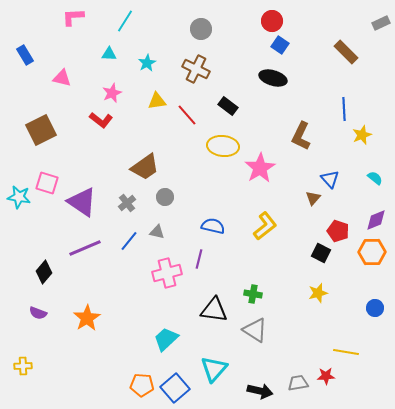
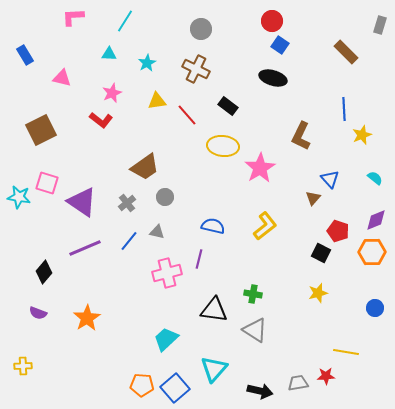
gray rectangle at (381, 23): moved 1 px left, 2 px down; rotated 48 degrees counterclockwise
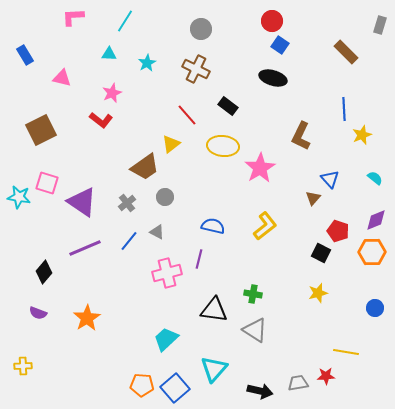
yellow triangle at (157, 101): moved 14 px right, 43 px down; rotated 30 degrees counterclockwise
gray triangle at (157, 232): rotated 14 degrees clockwise
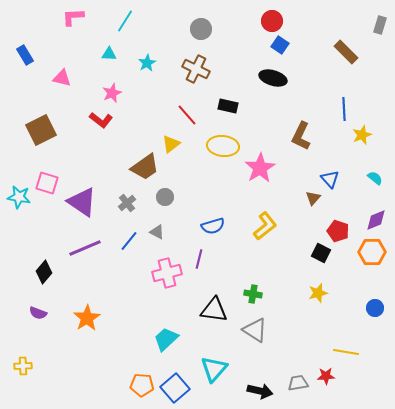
black rectangle at (228, 106): rotated 24 degrees counterclockwise
blue semicircle at (213, 226): rotated 150 degrees clockwise
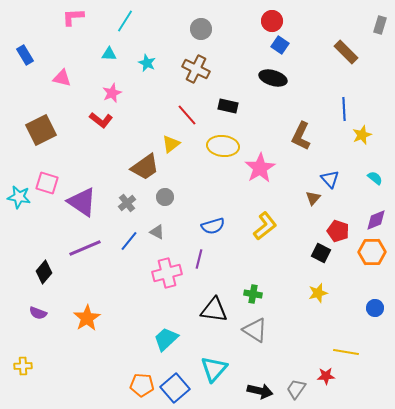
cyan star at (147, 63): rotated 18 degrees counterclockwise
gray trapezoid at (298, 383): moved 2 px left, 6 px down; rotated 45 degrees counterclockwise
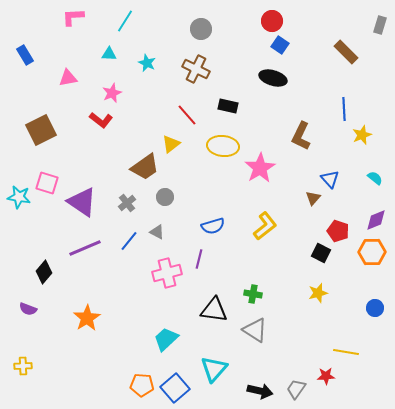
pink triangle at (62, 78): moved 6 px right; rotated 24 degrees counterclockwise
purple semicircle at (38, 313): moved 10 px left, 4 px up
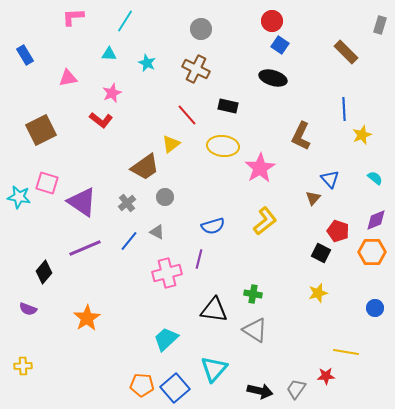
yellow L-shape at (265, 226): moved 5 px up
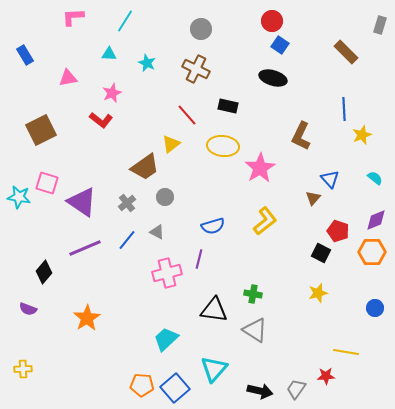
blue line at (129, 241): moved 2 px left, 1 px up
yellow cross at (23, 366): moved 3 px down
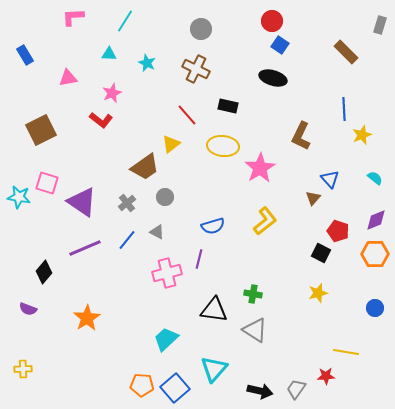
orange hexagon at (372, 252): moved 3 px right, 2 px down
